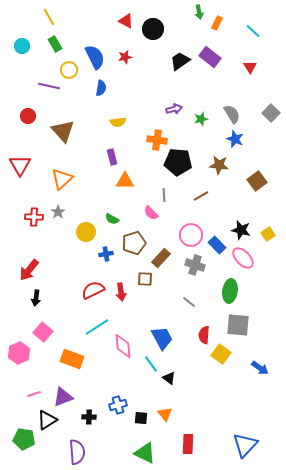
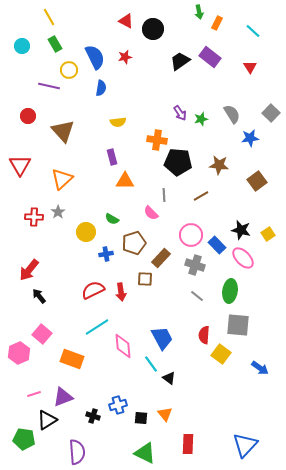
purple arrow at (174, 109): moved 6 px right, 4 px down; rotated 70 degrees clockwise
blue star at (235, 139): moved 15 px right, 1 px up; rotated 30 degrees counterclockwise
black arrow at (36, 298): moved 3 px right, 2 px up; rotated 133 degrees clockwise
gray line at (189, 302): moved 8 px right, 6 px up
pink square at (43, 332): moved 1 px left, 2 px down
black cross at (89, 417): moved 4 px right, 1 px up; rotated 16 degrees clockwise
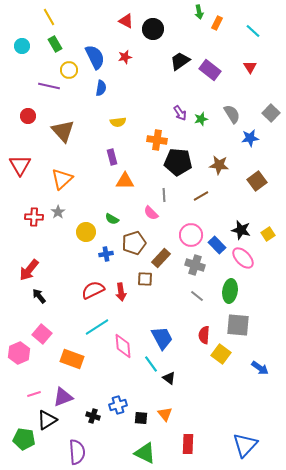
purple rectangle at (210, 57): moved 13 px down
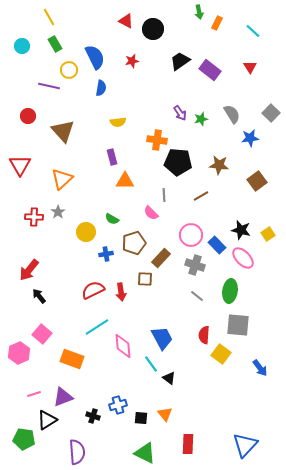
red star at (125, 57): moved 7 px right, 4 px down
blue arrow at (260, 368): rotated 18 degrees clockwise
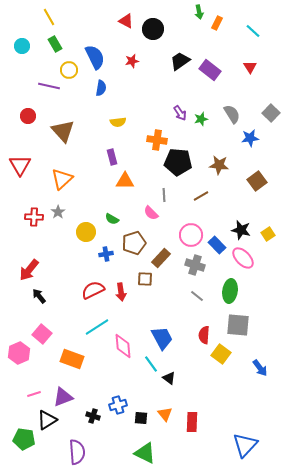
red rectangle at (188, 444): moved 4 px right, 22 px up
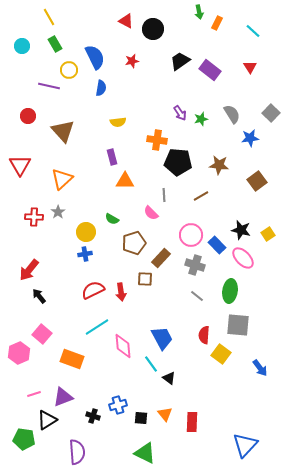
blue cross at (106, 254): moved 21 px left
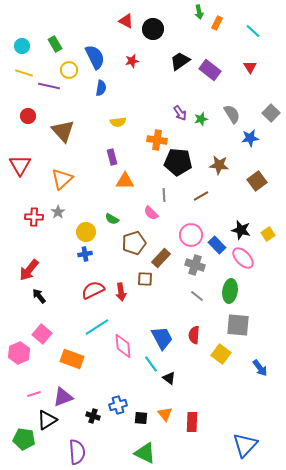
yellow line at (49, 17): moved 25 px left, 56 px down; rotated 42 degrees counterclockwise
red semicircle at (204, 335): moved 10 px left
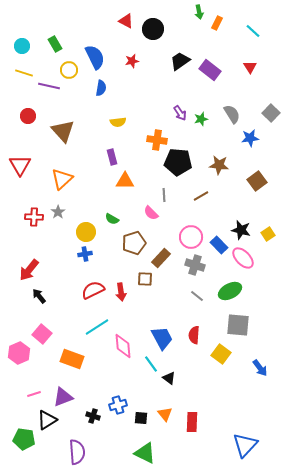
pink circle at (191, 235): moved 2 px down
blue rectangle at (217, 245): moved 2 px right
green ellipse at (230, 291): rotated 55 degrees clockwise
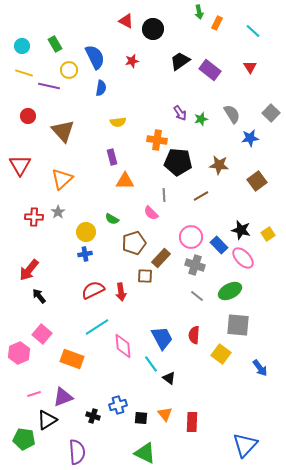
brown square at (145, 279): moved 3 px up
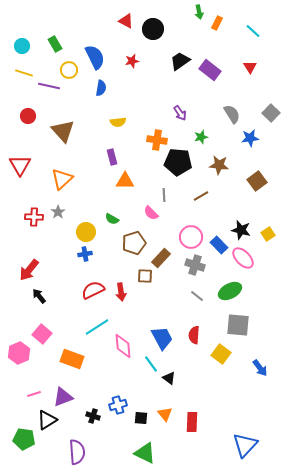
green star at (201, 119): moved 18 px down
